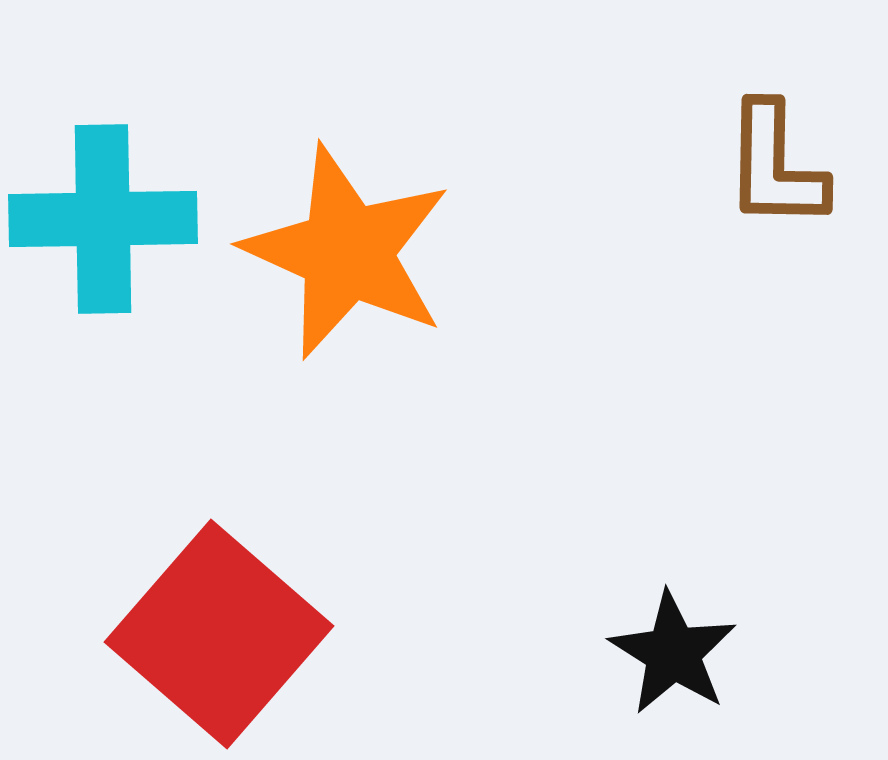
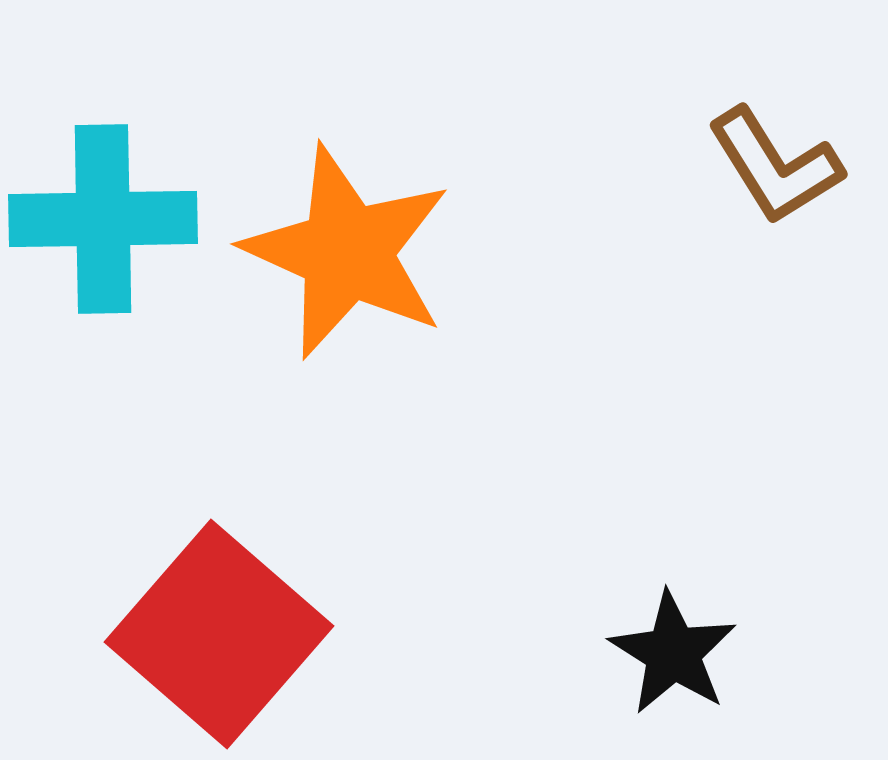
brown L-shape: rotated 33 degrees counterclockwise
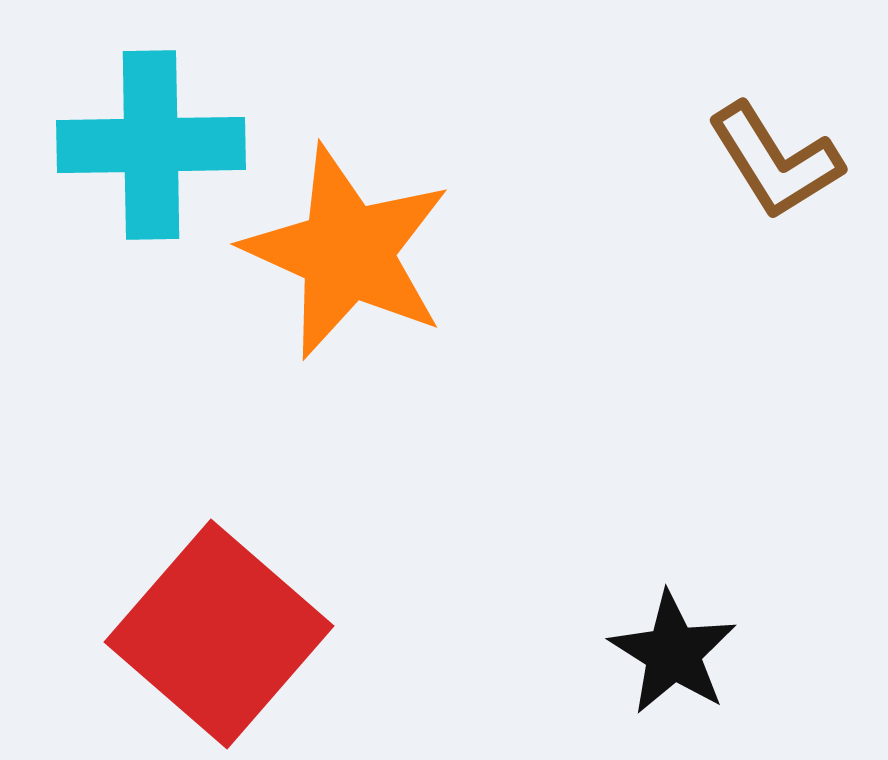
brown L-shape: moved 5 px up
cyan cross: moved 48 px right, 74 px up
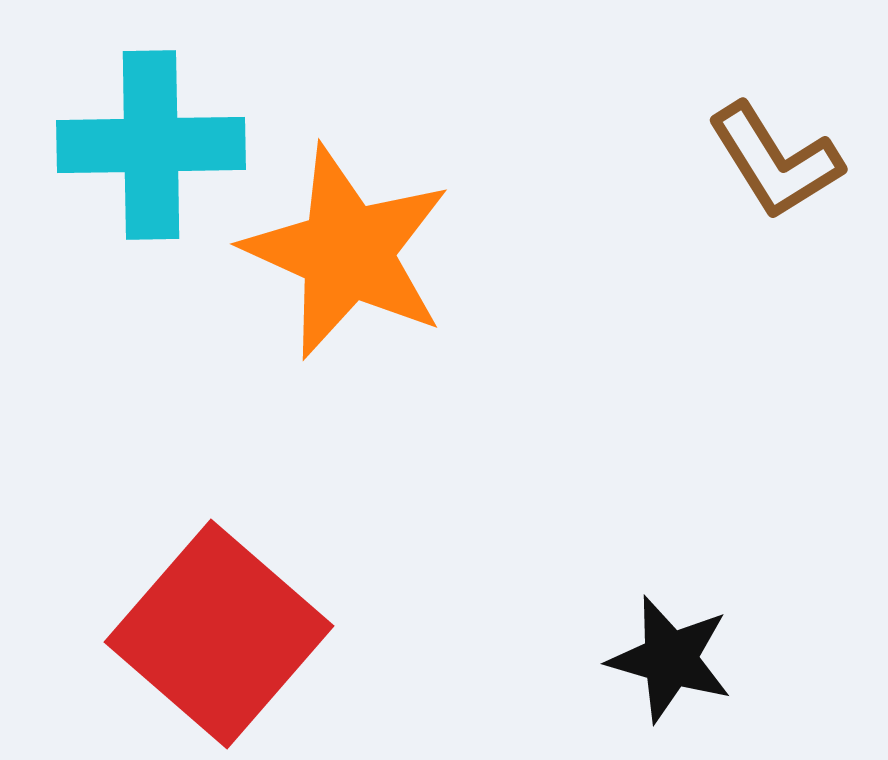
black star: moved 3 px left, 6 px down; rotated 16 degrees counterclockwise
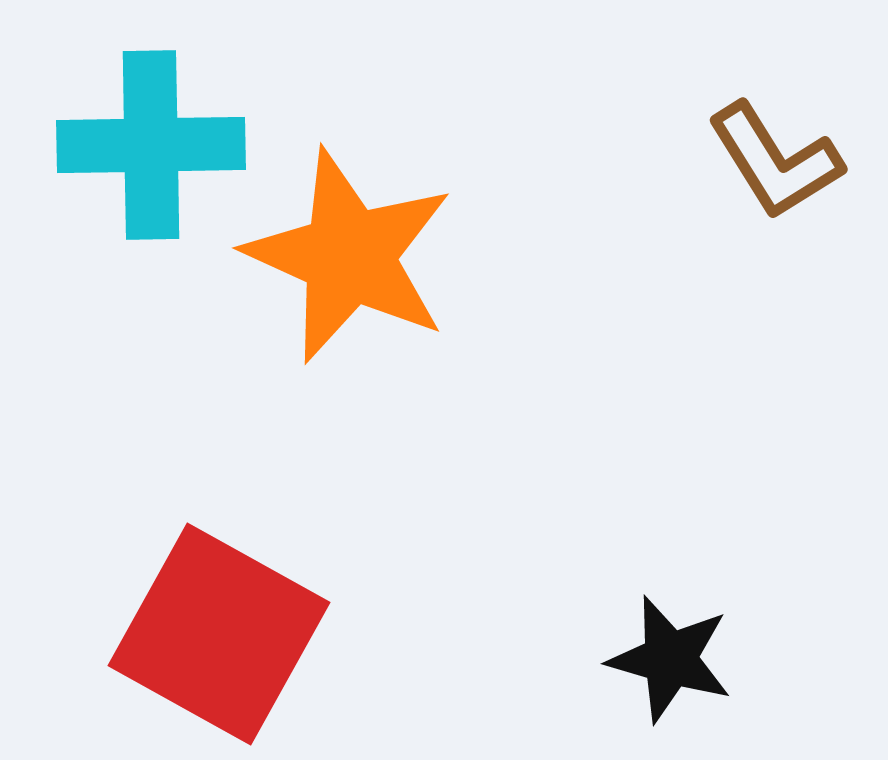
orange star: moved 2 px right, 4 px down
red square: rotated 12 degrees counterclockwise
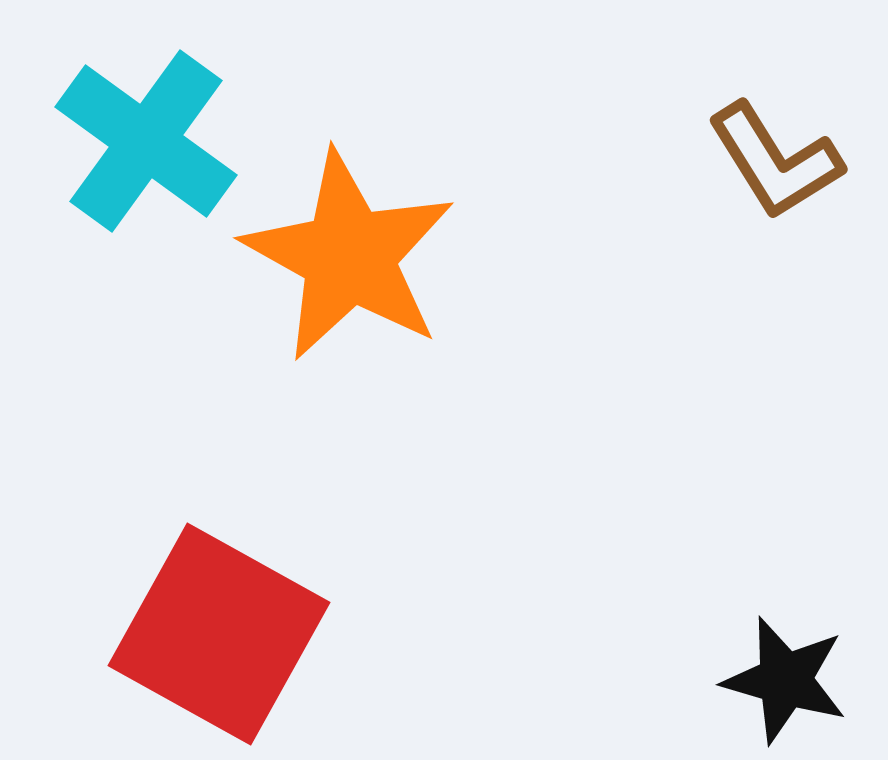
cyan cross: moved 5 px left, 4 px up; rotated 37 degrees clockwise
orange star: rotated 5 degrees clockwise
black star: moved 115 px right, 21 px down
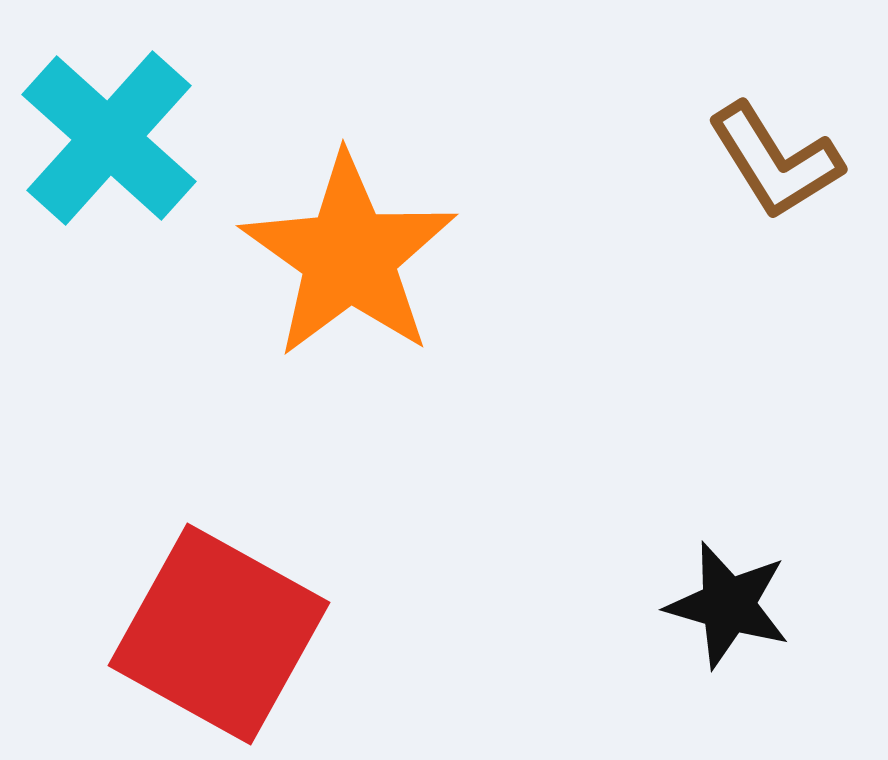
cyan cross: moved 37 px left, 3 px up; rotated 6 degrees clockwise
orange star: rotated 6 degrees clockwise
black star: moved 57 px left, 75 px up
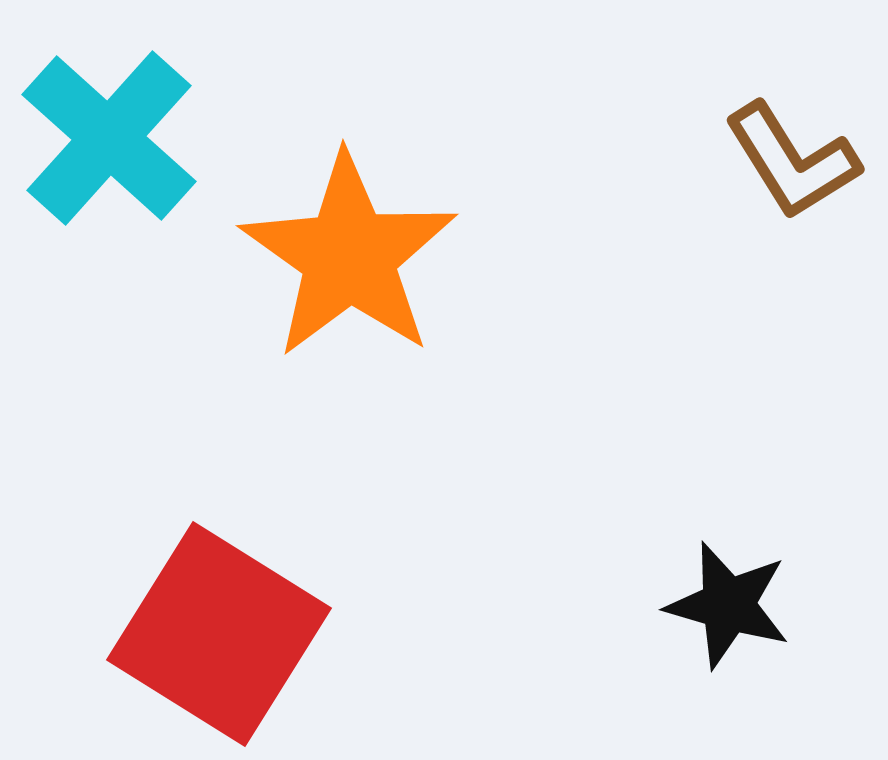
brown L-shape: moved 17 px right
red square: rotated 3 degrees clockwise
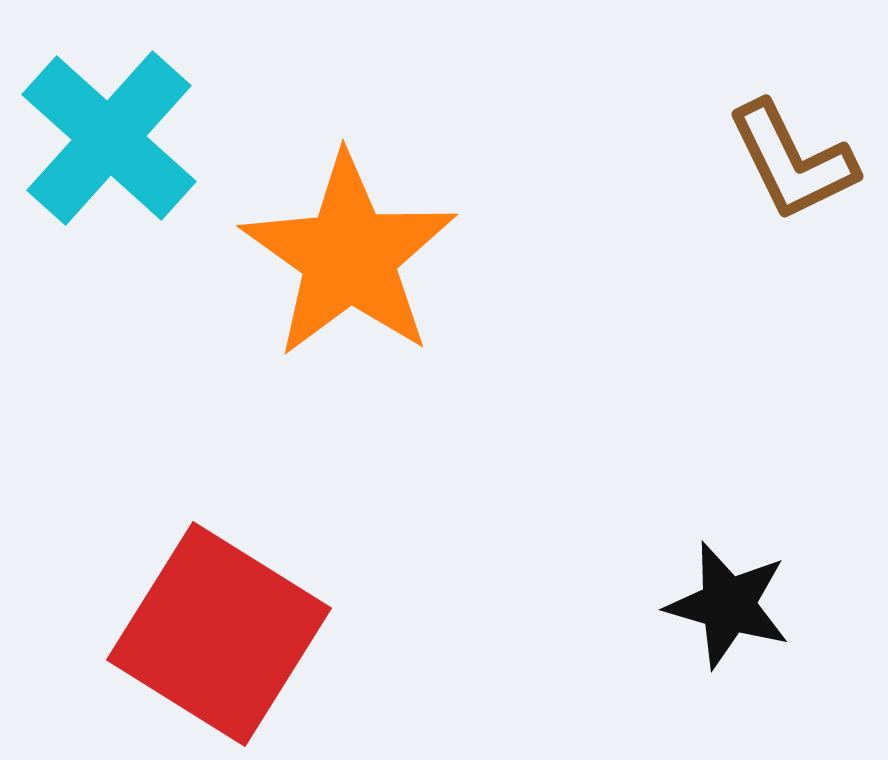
brown L-shape: rotated 6 degrees clockwise
